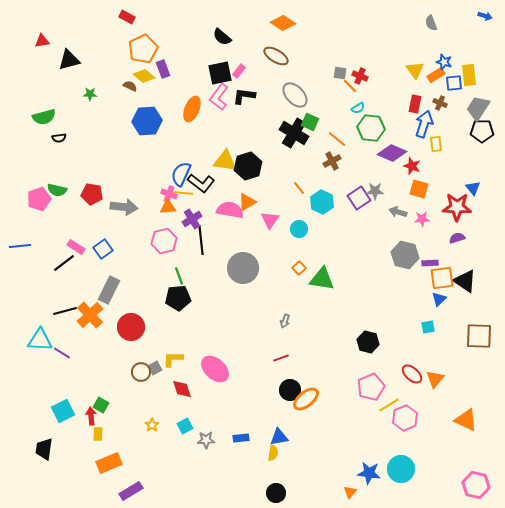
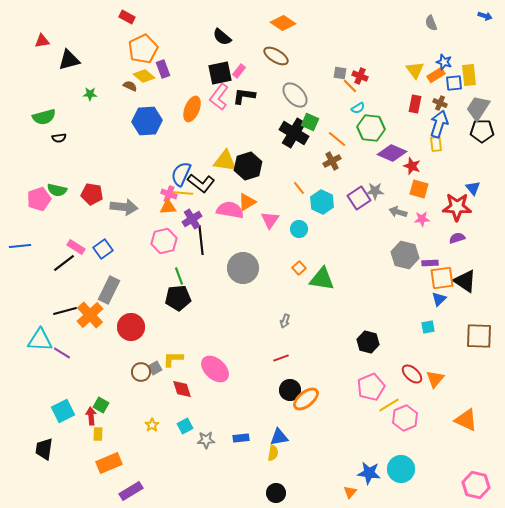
blue arrow at (424, 124): moved 15 px right
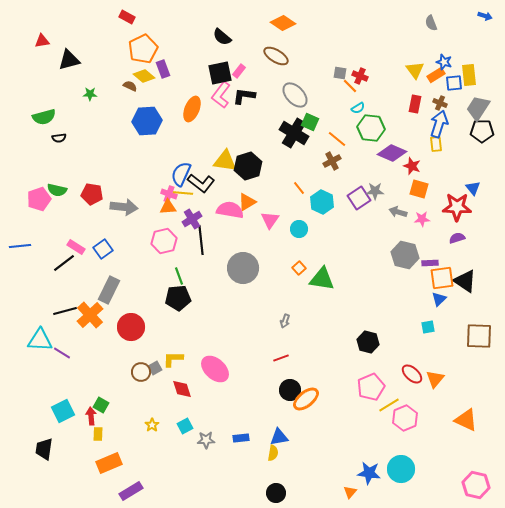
pink L-shape at (219, 97): moved 2 px right, 2 px up
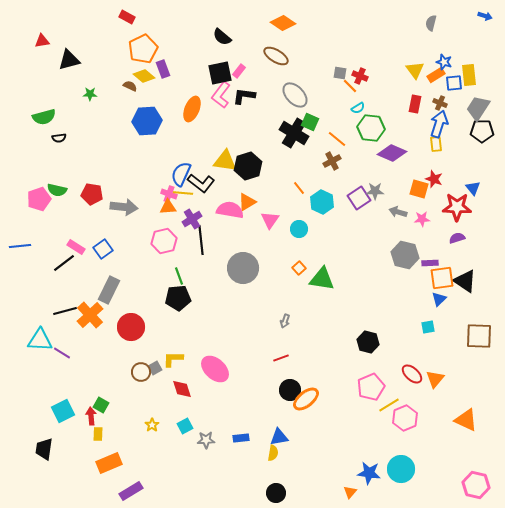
gray semicircle at (431, 23): rotated 35 degrees clockwise
red star at (412, 166): moved 22 px right, 13 px down
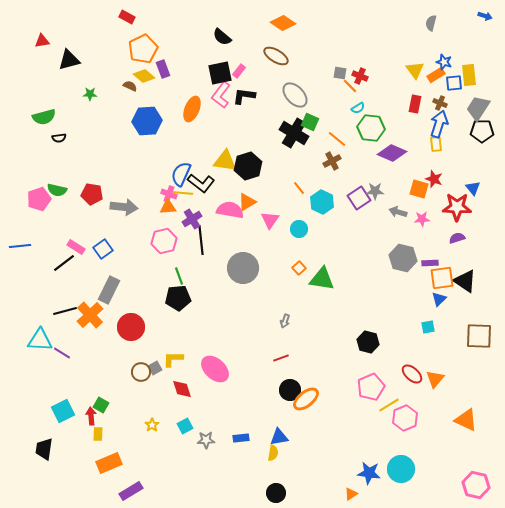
gray hexagon at (405, 255): moved 2 px left, 3 px down
orange triangle at (350, 492): moved 1 px right, 2 px down; rotated 16 degrees clockwise
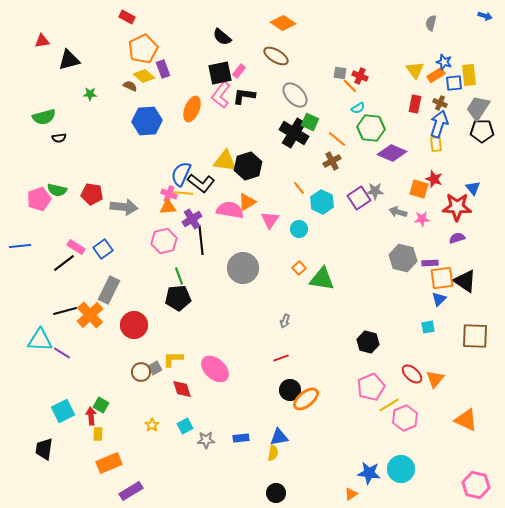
red circle at (131, 327): moved 3 px right, 2 px up
brown square at (479, 336): moved 4 px left
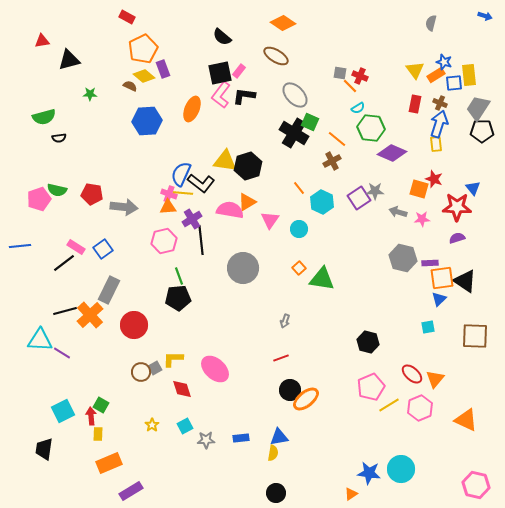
pink hexagon at (405, 418): moved 15 px right, 10 px up
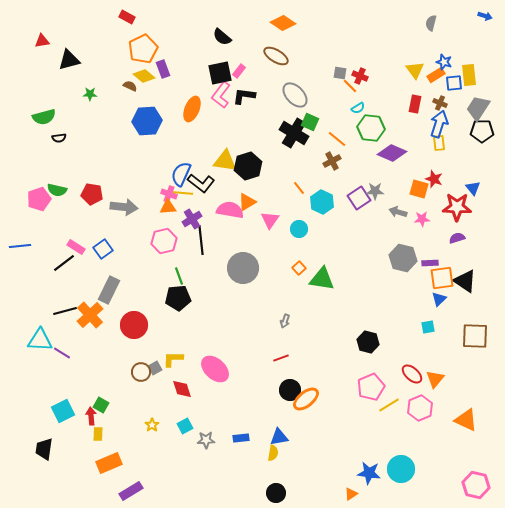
yellow rectangle at (436, 144): moved 3 px right, 1 px up
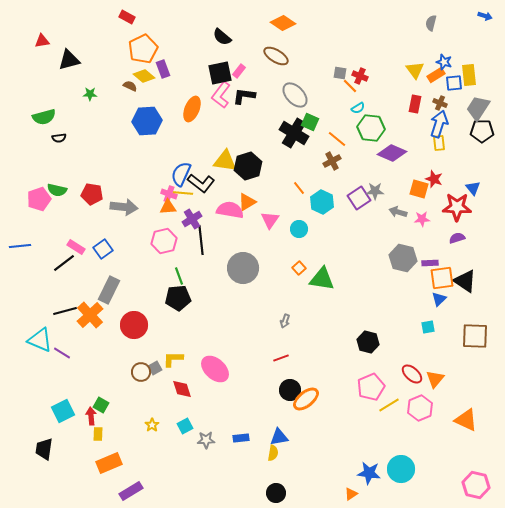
cyan triangle at (40, 340): rotated 20 degrees clockwise
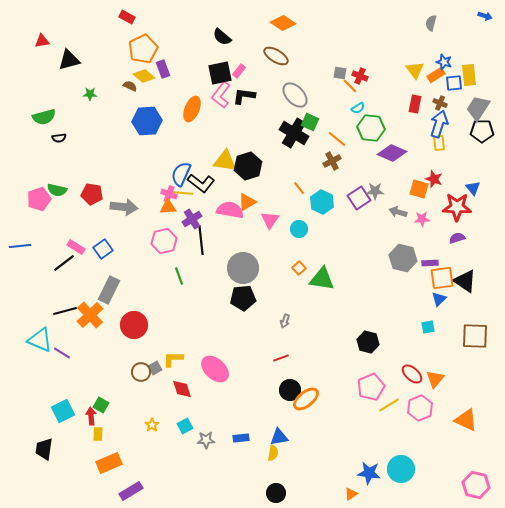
black pentagon at (178, 298): moved 65 px right
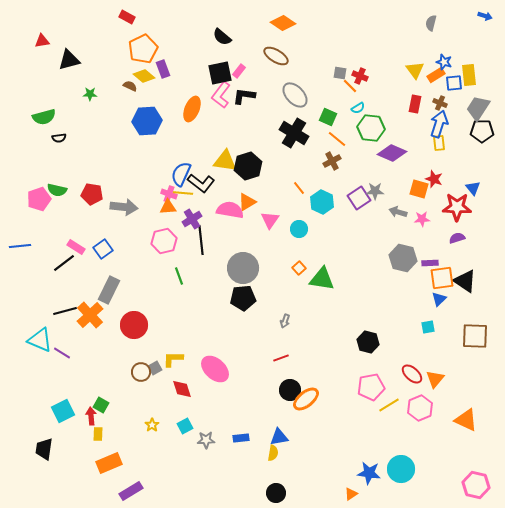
green square at (310, 122): moved 18 px right, 5 px up
pink pentagon at (371, 387): rotated 12 degrees clockwise
